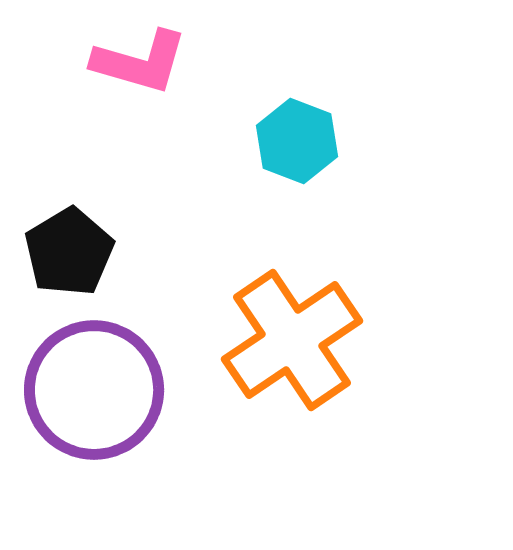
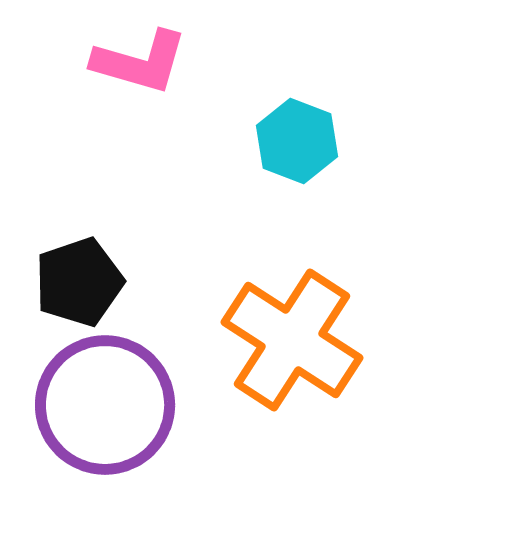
black pentagon: moved 10 px right, 30 px down; rotated 12 degrees clockwise
orange cross: rotated 23 degrees counterclockwise
purple circle: moved 11 px right, 15 px down
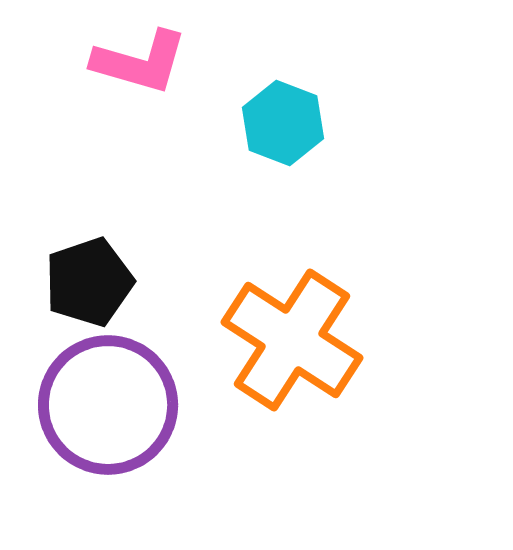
cyan hexagon: moved 14 px left, 18 px up
black pentagon: moved 10 px right
purple circle: moved 3 px right
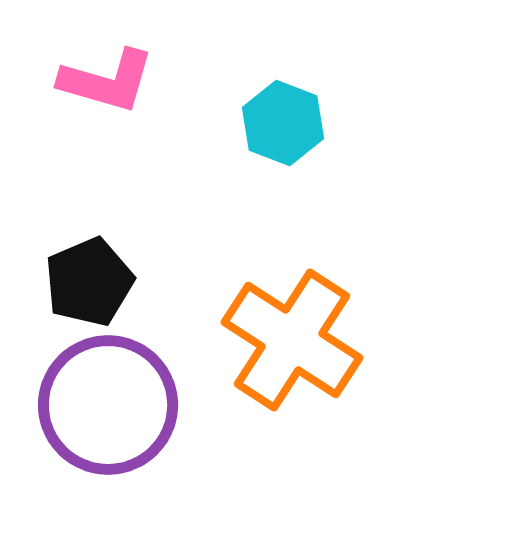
pink L-shape: moved 33 px left, 19 px down
black pentagon: rotated 4 degrees counterclockwise
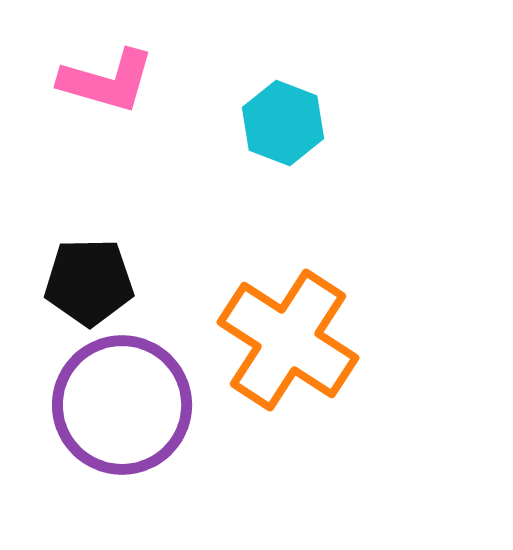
black pentagon: rotated 22 degrees clockwise
orange cross: moved 4 px left
purple circle: moved 14 px right
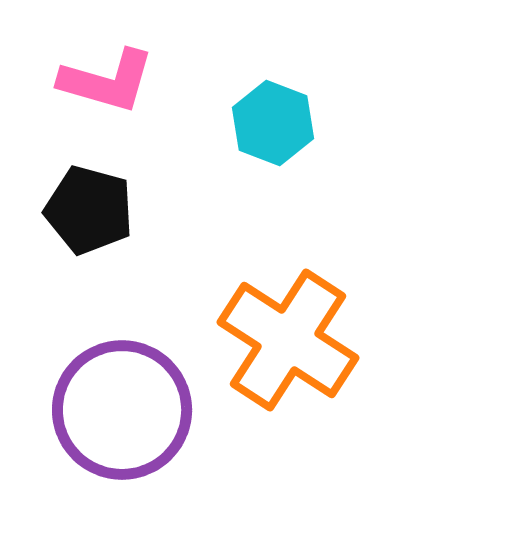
cyan hexagon: moved 10 px left
black pentagon: moved 72 px up; rotated 16 degrees clockwise
purple circle: moved 5 px down
